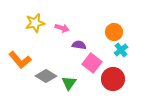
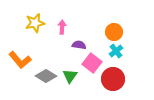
pink arrow: moved 1 px up; rotated 104 degrees counterclockwise
cyan cross: moved 5 px left, 1 px down
green triangle: moved 1 px right, 7 px up
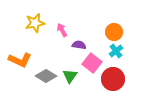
pink arrow: moved 3 px down; rotated 32 degrees counterclockwise
orange L-shape: rotated 25 degrees counterclockwise
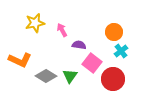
cyan cross: moved 5 px right
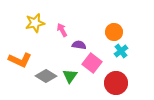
red circle: moved 3 px right, 4 px down
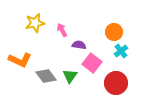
gray diamond: rotated 20 degrees clockwise
